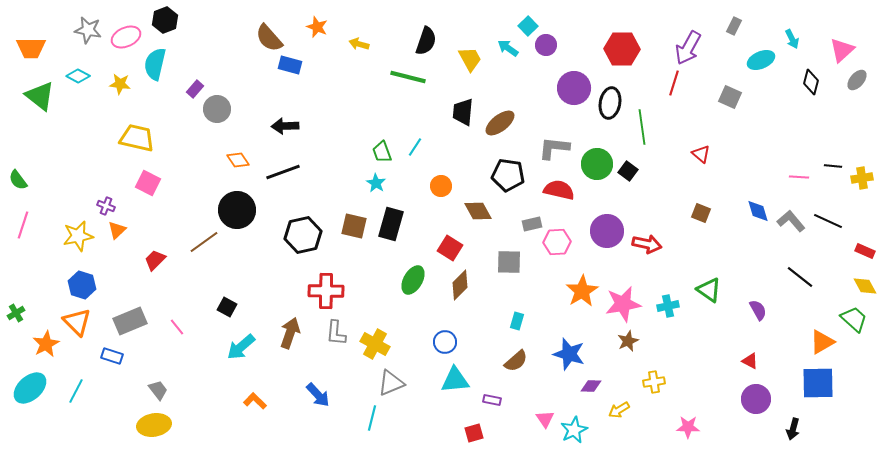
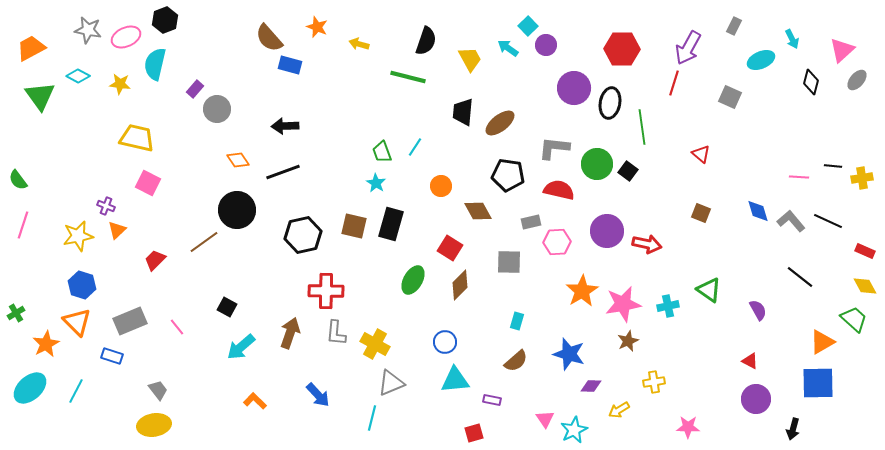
orange trapezoid at (31, 48): rotated 152 degrees clockwise
green triangle at (40, 96): rotated 16 degrees clockwise
gray rectangle at (532, 224): moved 1 px left, 2 px up
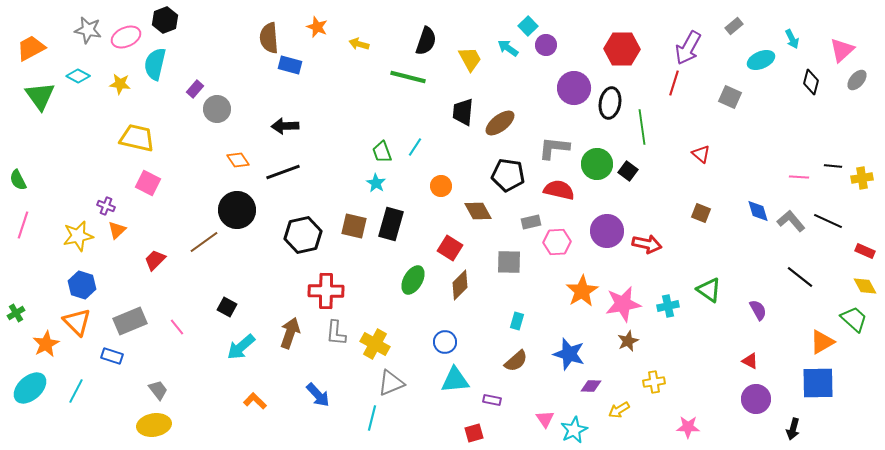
gray rectangle at (734, 26): rotated 24 degrees clockwise
brown semicircle at (269, 38): rotated 36 degrees clockwise
green semicircle at (18, 180): rotated 10 degrees clockwise
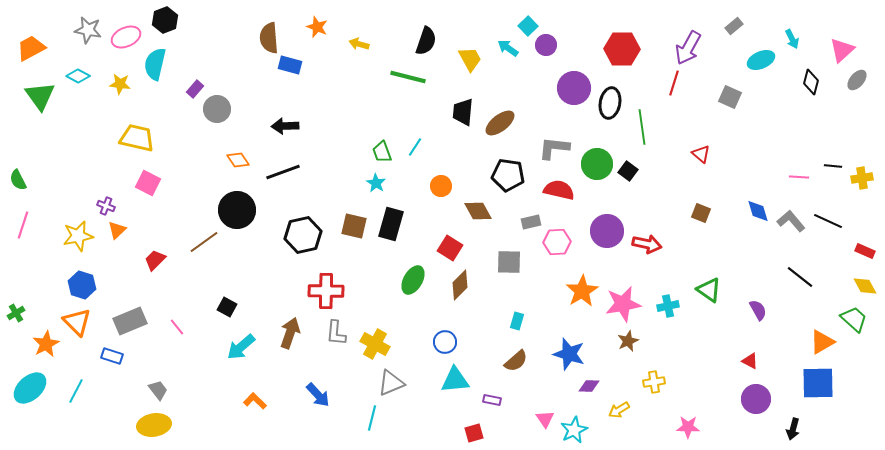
purple diamond at (591, 386): moved 2 px left
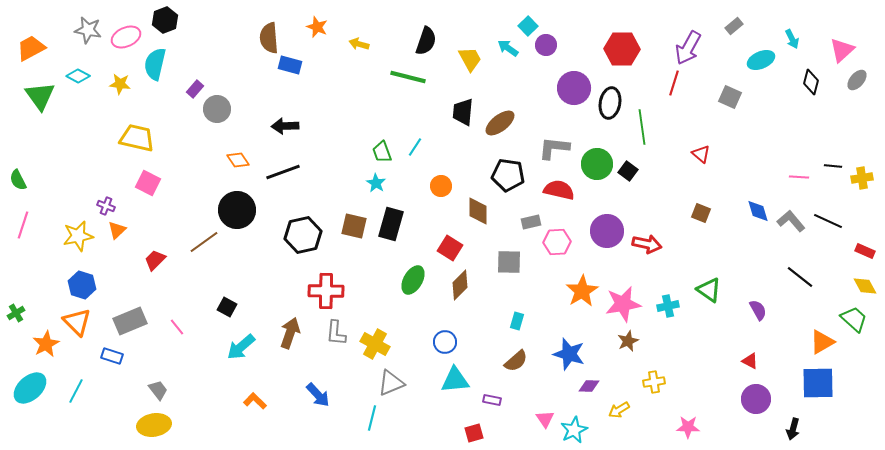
brown diamond at (478, 211): rotated 28 degrees clockwise
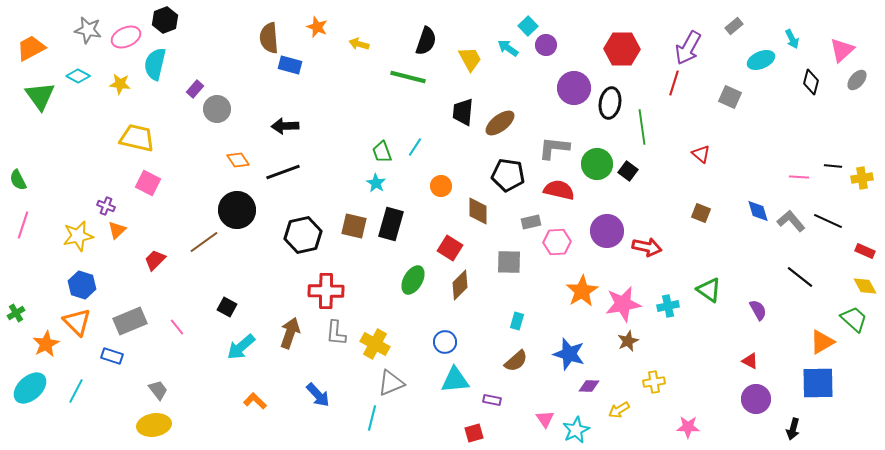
red arrow at (647, 244): moved 3 px down
cyan star at (574, 430): moved 2 px right
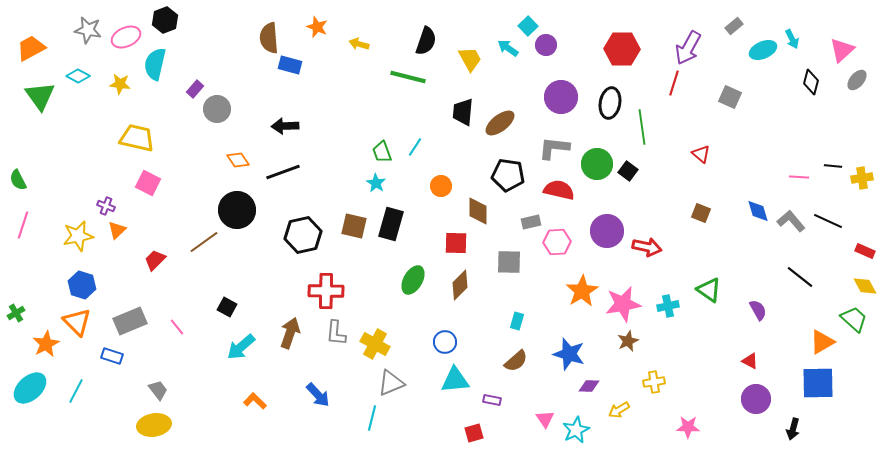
cyan ellipse at (761, 60): moved 2 px right, 10 px up
purple circle at (574, 88): moved 13 px left, 9 px down
red square at (450, 248): moved 6 px right, 5 px up; rotated 30 degrees counterclockwise
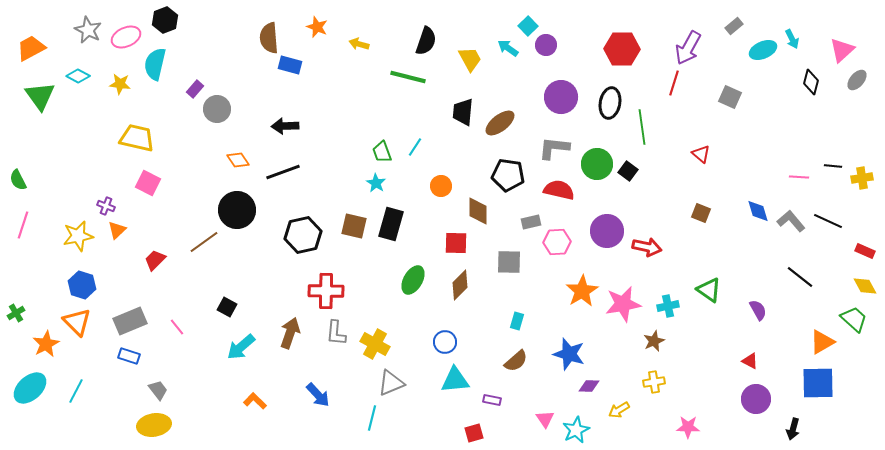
gray star at (88, 30): rotated 16 degrees clockwise
brown star at (628, 341): moved 26 px right
blue rectangle at (112, 356): moved 17 px right
